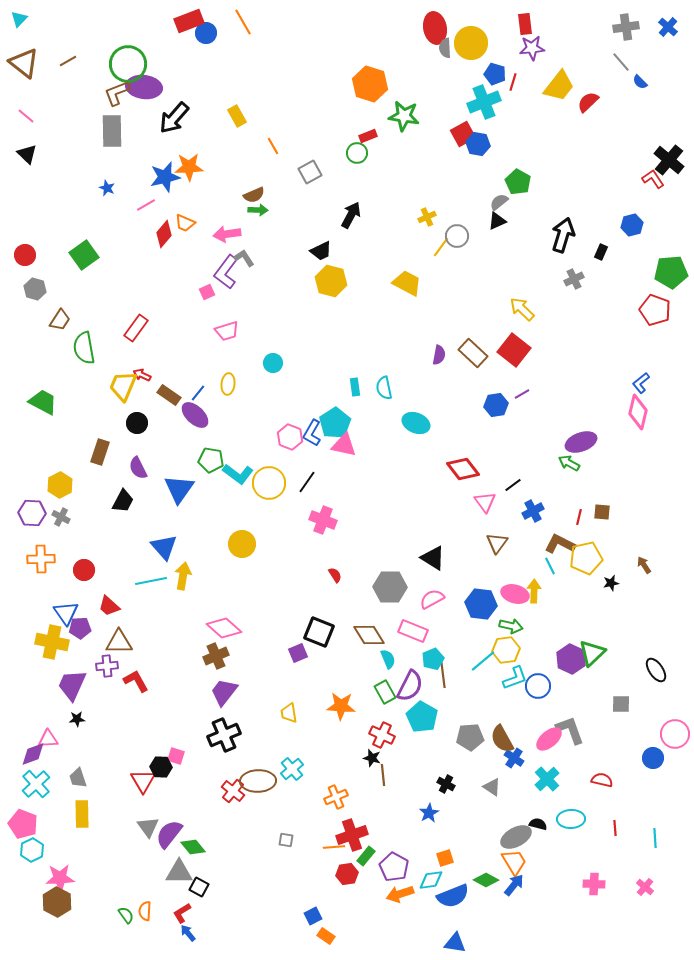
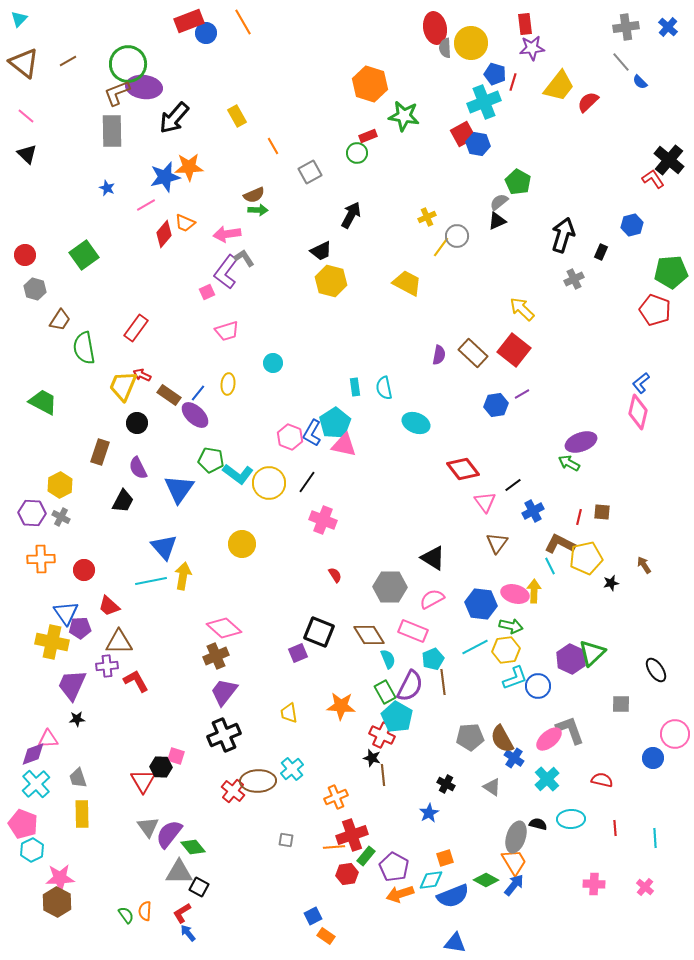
cyan line at (483, 661): moved 8 px left, 14 px up; rotated 12 degrees clockwise
brown line at (443, 675): moved 7 px down
cyan pentagon at (422, 717): moved 25 px left
gray ellipse at (516, 837): rotated 44 degrees counterclockwise
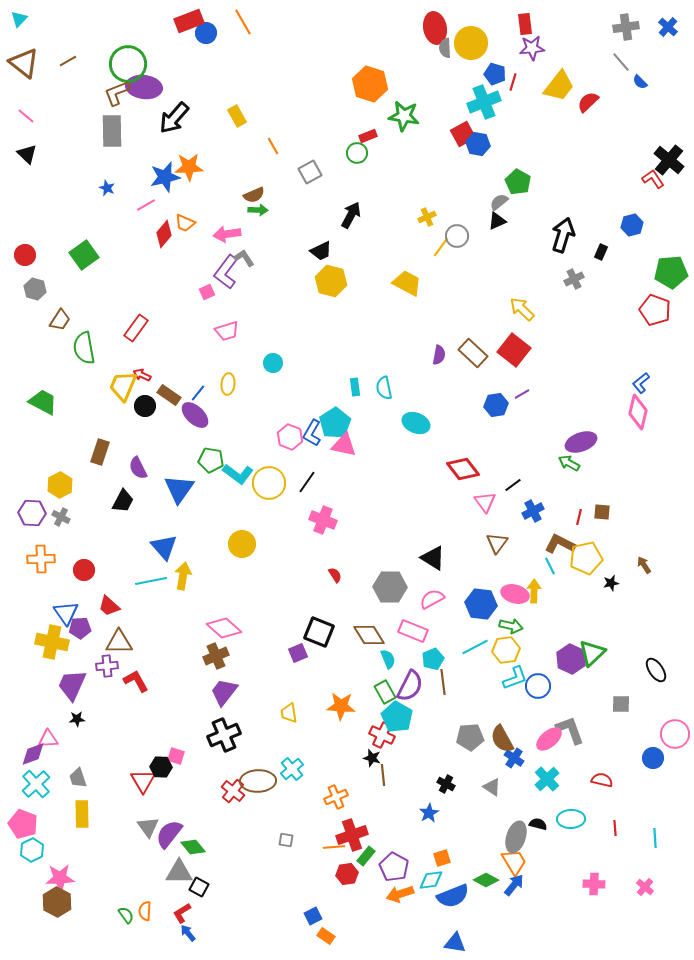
black circle at (137, 423): moved 8 px right, 17 px up
orange square at (445, 858): moved 3 px left
